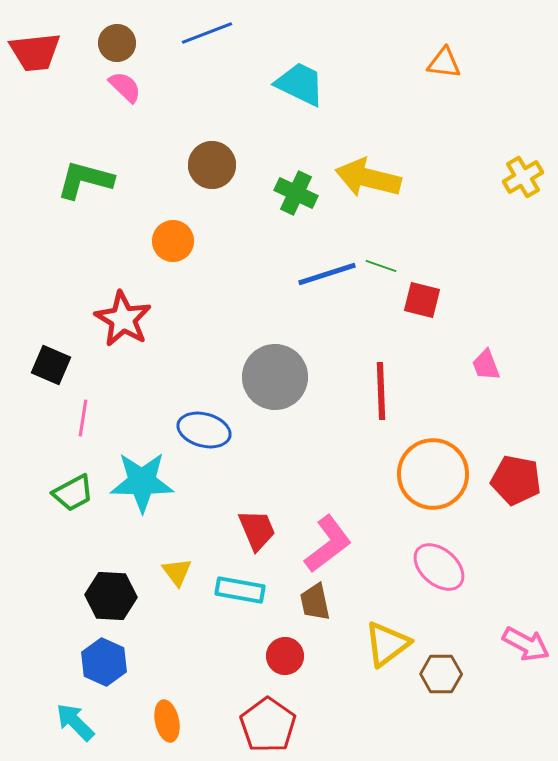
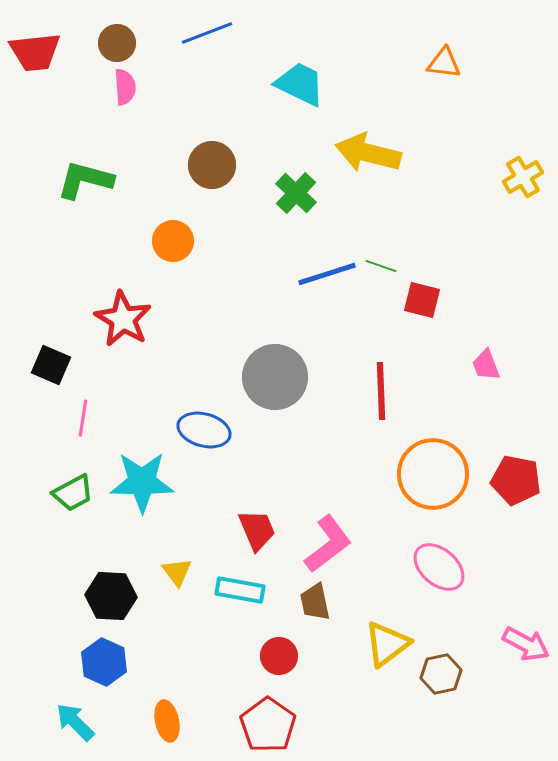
pink semicircle at (125, 87): rotated 42 degrees clockwise
yellow arrow at (368, 178): moved 25 px up
green cross at (296, 193): rotated 18 degrees clockwise
red circle at (285, 656): moved 6 px left
brown hexagon at (441, 674): rotated 12 degrees counterclockwise
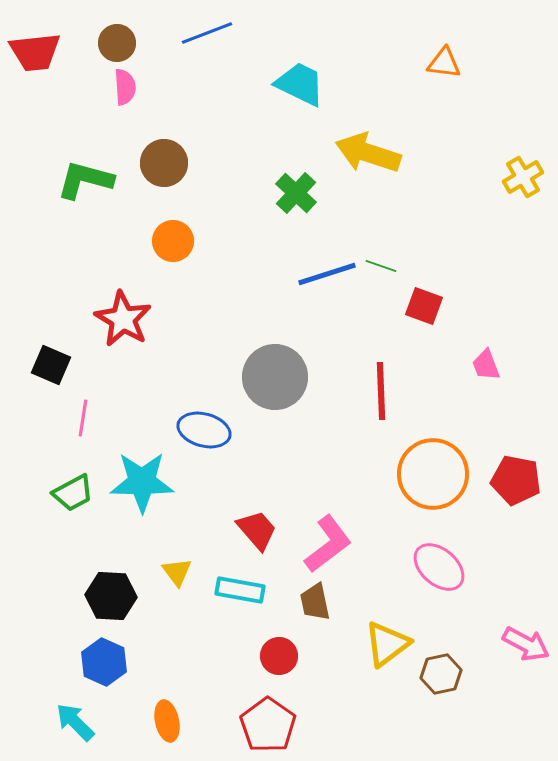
yellow arrow at (368, 153): rotated 4 degrees clockwise
brown circle at (212, 165): moved 48 px left, 2 px up
red square at (422, 300): moved 2 px right, 6 px down; rotated 6 degrees clockwise
red trapezoid at (257, 530): rotated 18 degrees counterclockwise
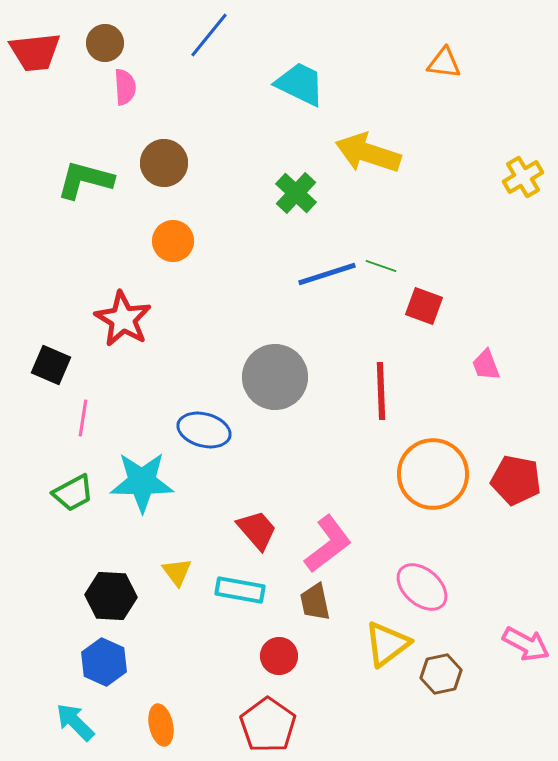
blue line at (207, 33): moved 2 px right, 2 px down; rotated 30 degrees counterclockwise
brown circle at (117, 43): moved 12 px left
pink ellipse at (439, 567): moved 17 px left, 20 px down
orange ellipse at (167, 721): moved 6 px left, 4 px down
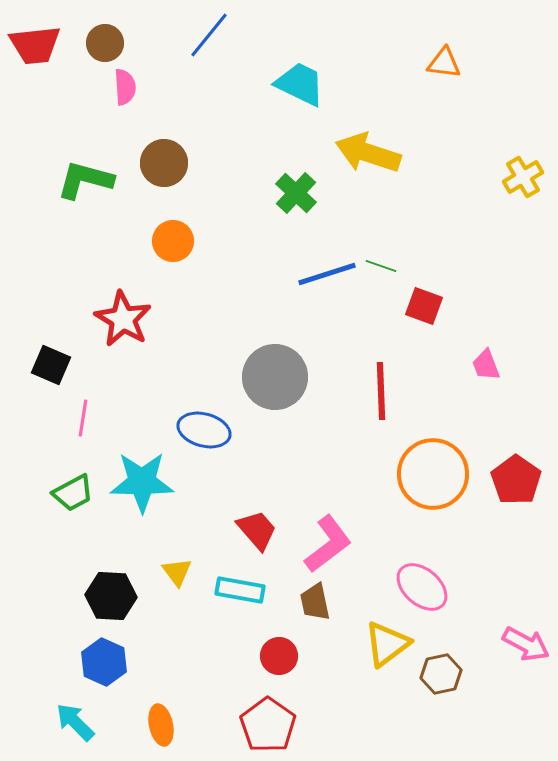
red trapezoid at (35, 52): moved 7 px up
red pentagon at (516, 480): rotated 24 degrees clockwise
